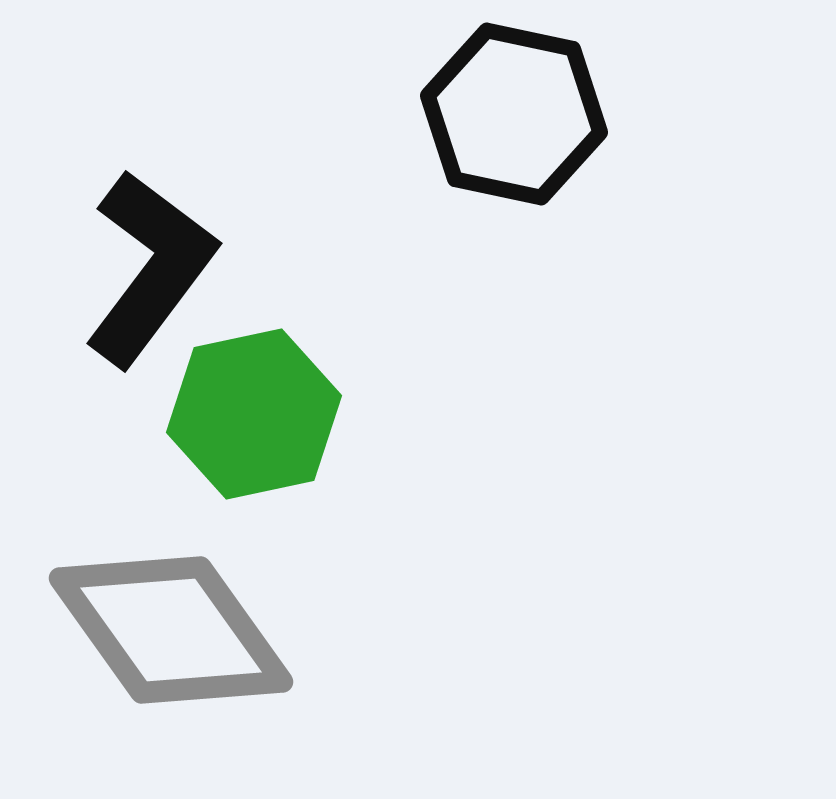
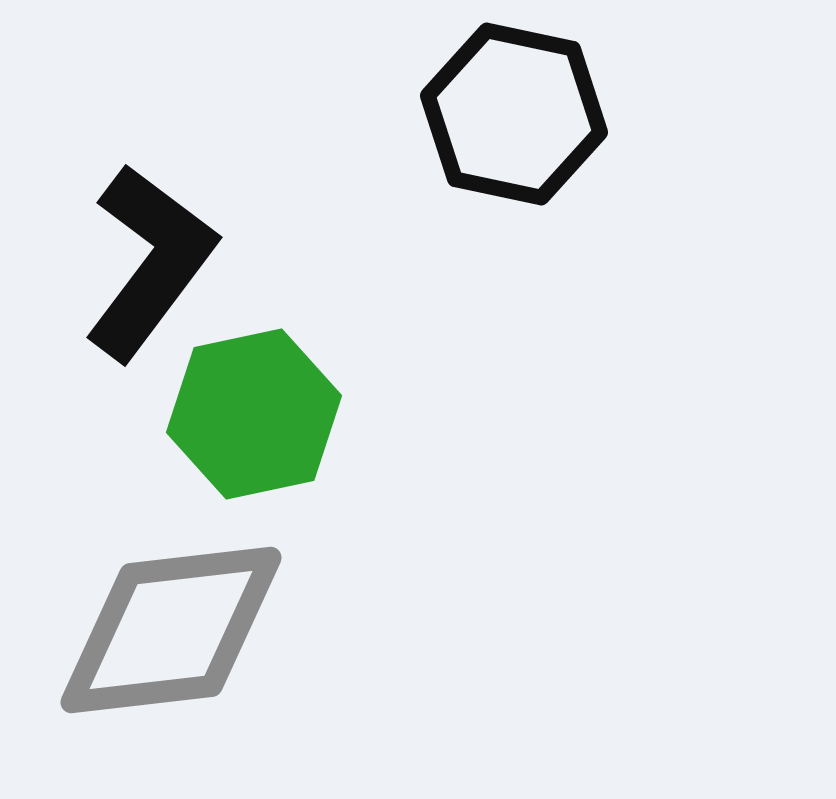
black L-shape: moved 6 px up
gray diamond: rotated 61 degrees counterclockwise
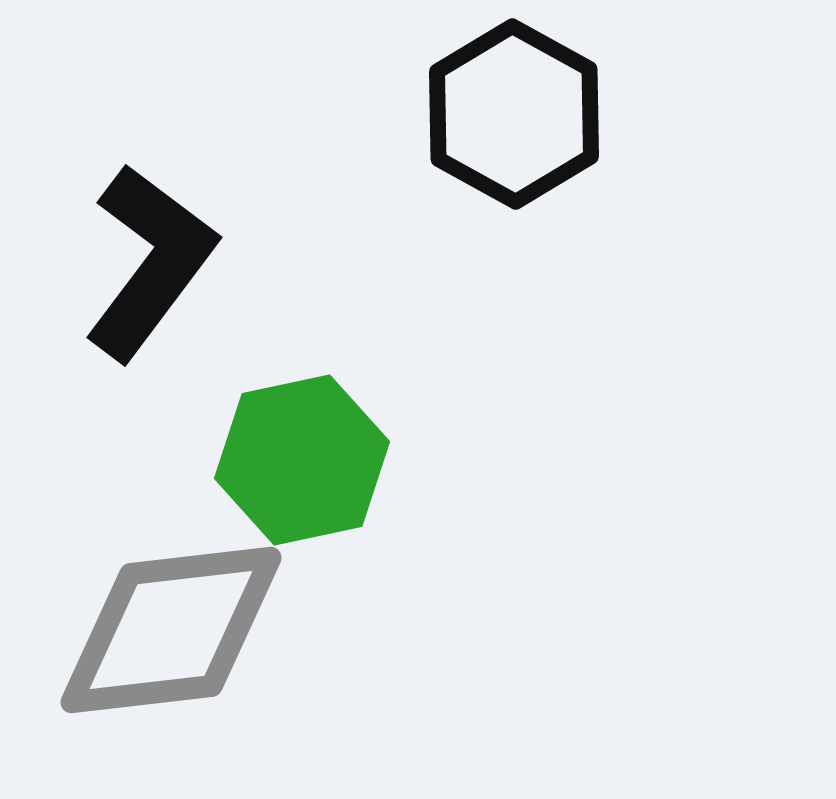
black hexagon: rotated 17 degrees clockwise
green hexagon: moved 48 px right, 46 px down
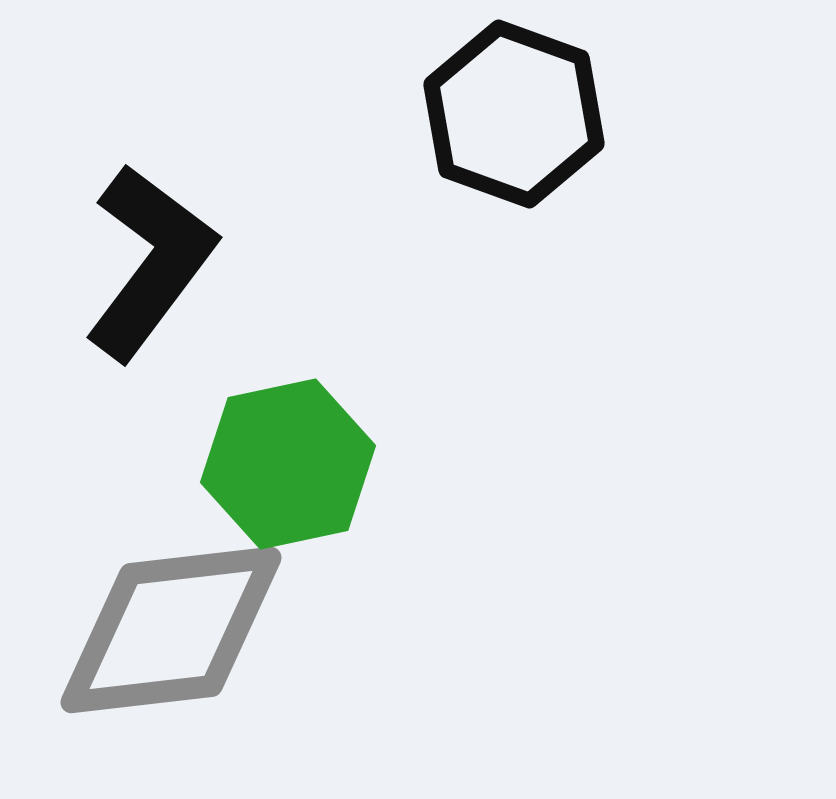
black hexagon: rotated 9 degrees counterclockwise
green hexagon: moved 14 px left, 4 px down
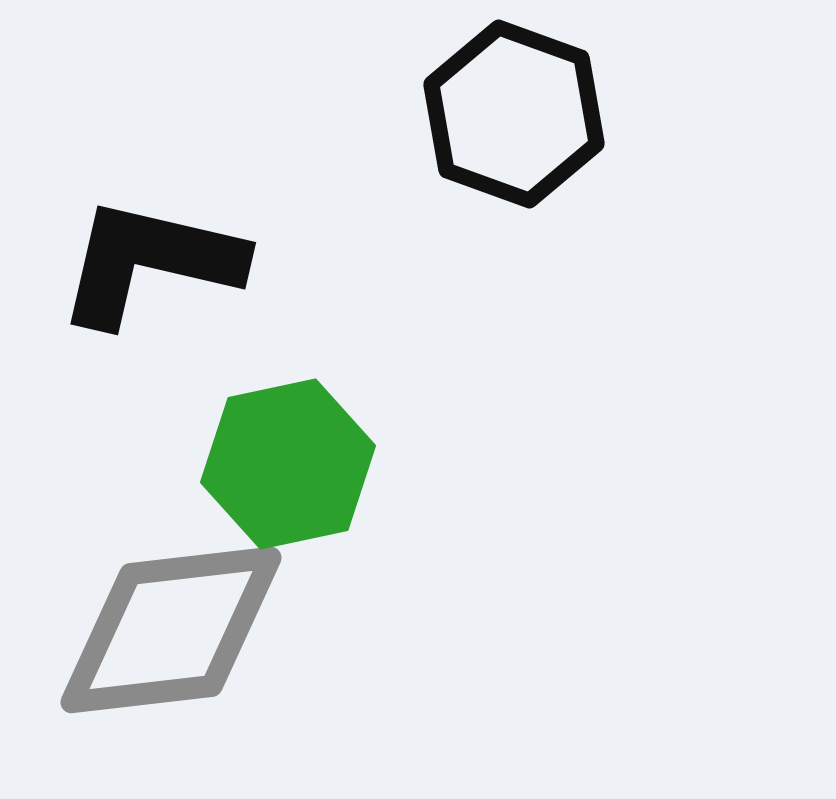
black L-shape: rotated 114 degrees counterclockwise
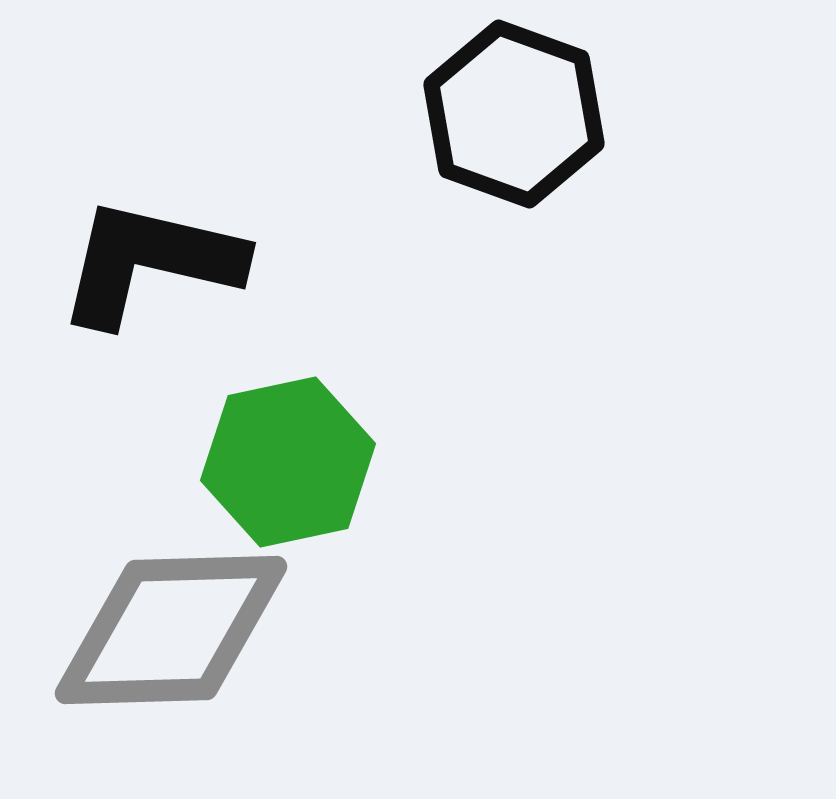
green hexagon: moved 2 px up
gray diamond: rotated 5 degrees clockwise
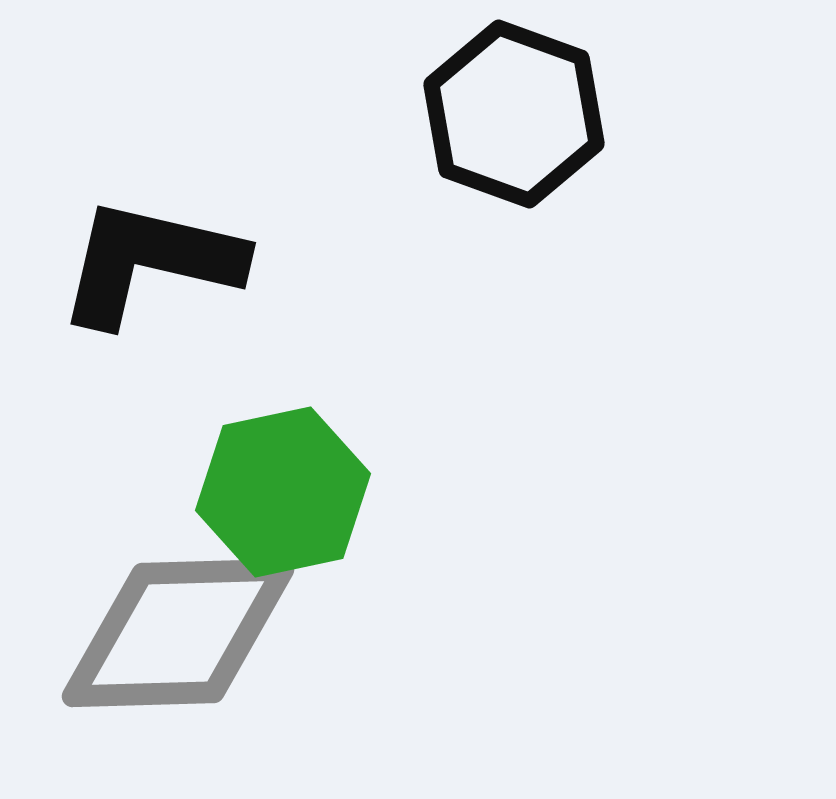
green hexagon: moved 5 px left, 30 px down
gray diamond: moved 7 px right, 3 px down
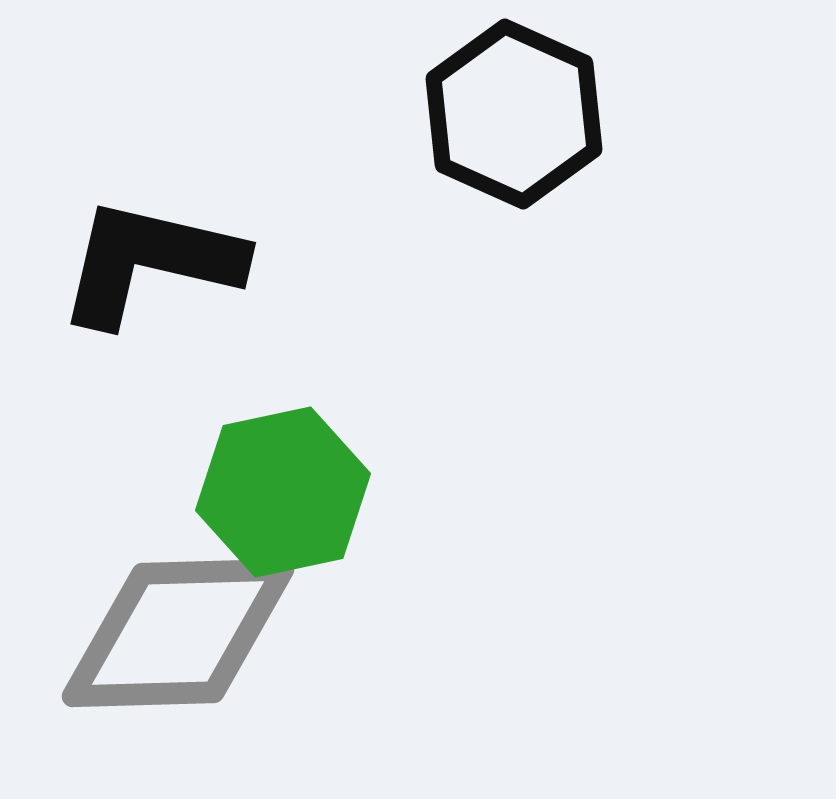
black hexagon: rotated 4 degrees clockwise
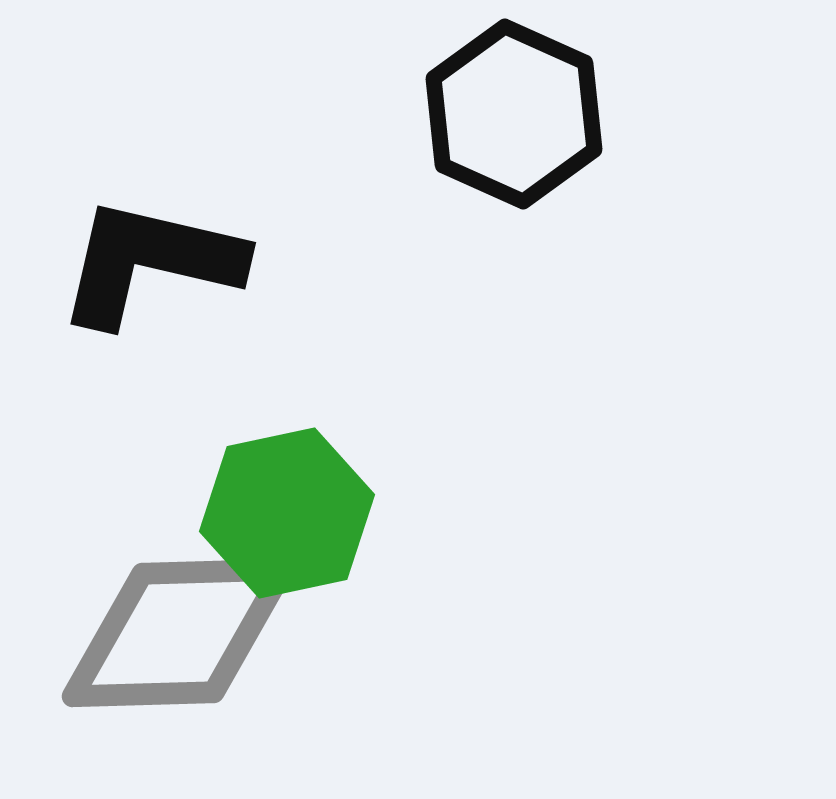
green hexagon: moved 4 px right, 21 px down
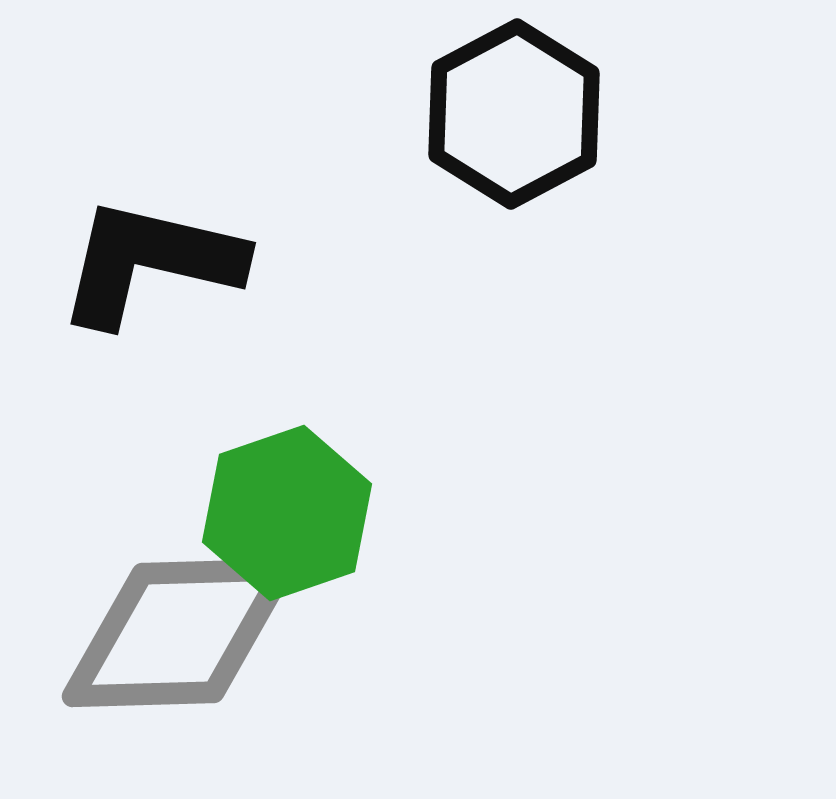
black hexagon: rotated 8 degrees clockwise
green hexagon: rotated 7 degrees counterclockwise
